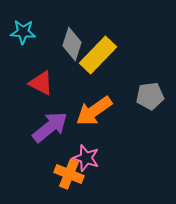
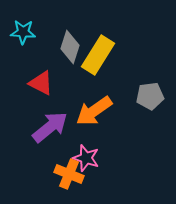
gray diamond: moved 2 px left, 3 px down
yellow rectangle: rotated 12 degrees counterclockwise
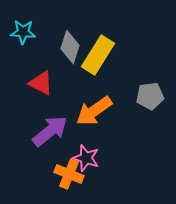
purple arrow: moved 4 px down
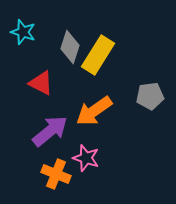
cyan star: rotated 15 degrees clockwise
orange cross: moved 13 px left
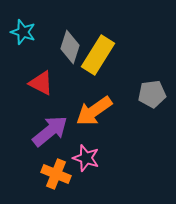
gray pentagon: moved 2 px right, 2 px up
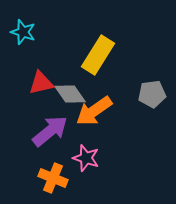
gray diamond: moved 47 px down; rotated 52 degrees counterclockwise
red triangle: rotated 40 degrees counterclockwise
orange cross: moved 3 px left, 4 px down
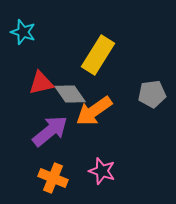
pink star: moved 16 px right, 13 px down
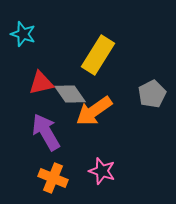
cyan star: moved 2 px down
gray pentagon: rotated 20 degrees counterclockwise
purple arrow: moved 4 px left, 1 px down; rotated 81 degrees counterclockwise
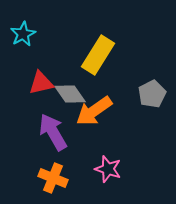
cyan star: rotated 25 degrees clockwise
purple arrow: moved 7 px right
pink star: moved 6 px right, 2 px up
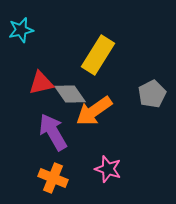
cyan star: moved 2 px left, 4 px up; rotated 15 degrees clockwise
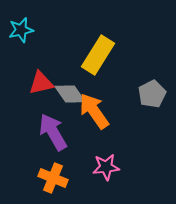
orange arrow: rotated 90 degrees clockwise
pink star: moved 2 px left, 2 px up; rotated 24 degrees counterclockwise
